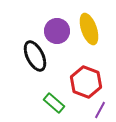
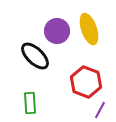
black ellipse: rotated 20 degrees counterclockwise
green rectangle: moved 24 px left; rotated 45 degrees clockwise
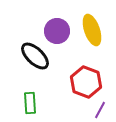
yellow ellipse: moved 3 px right, 1 px down
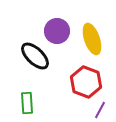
yellow ellipse: moved 9 px down
green rectangle: moved 3 px left
